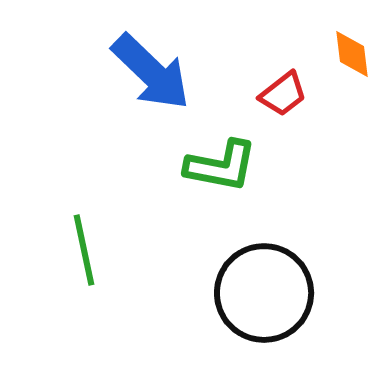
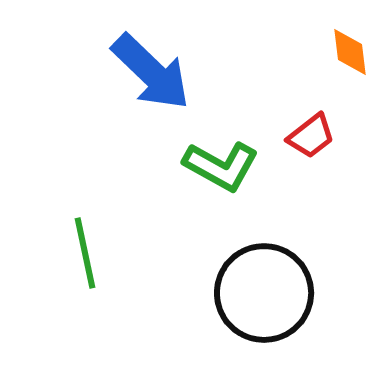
orange diamond: moved 2 px left, 2 px up
red trapezoid: moved 28 px right, 42 px down
green L-shape: rotated 18 degrees clockwise
green line: moved 1 px right, 3 px down
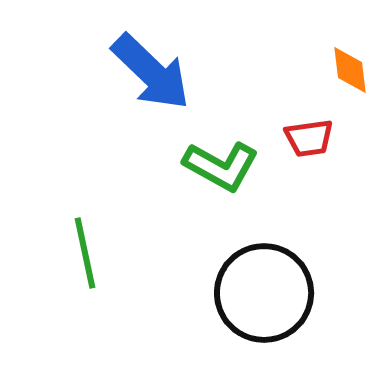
orange diamond: moved 18 px down
red trapezoid: moved 2 px left, 2 px down; rotated 30 degrees clockwise
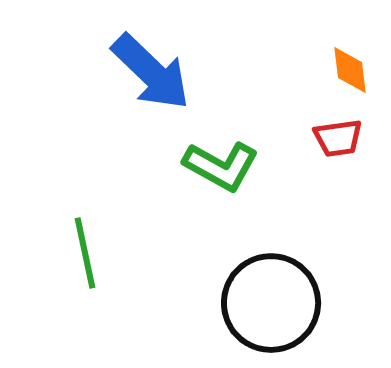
red trapezoid: moved 29 px right
black circle: moved 7 px right, 10 px down
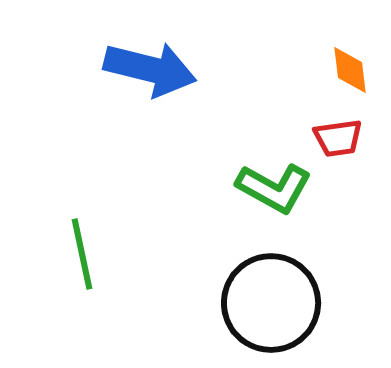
blue arrow: moved 1 px left, 3 px up; rotated 30 degrees counterclockwise
green L-shape: moved 53 px right, 22 px down
green line: moved 3 px left, 1 px down
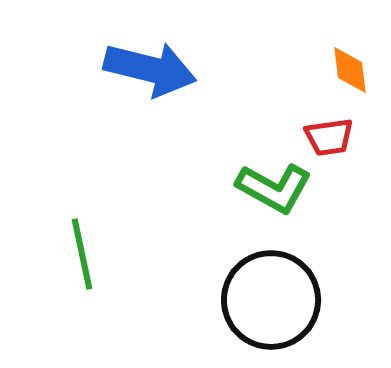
red trapezoid: moved 9 px left, 1 px up
black circle: moved 3 px up
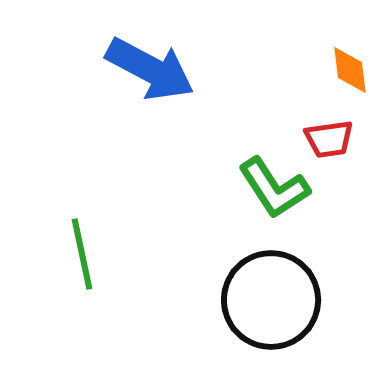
blue arrow: rotated 14 degrees clockwise
red trapezoid: moved 2 px down
green L-shape: rotated 28 degrees clockwise
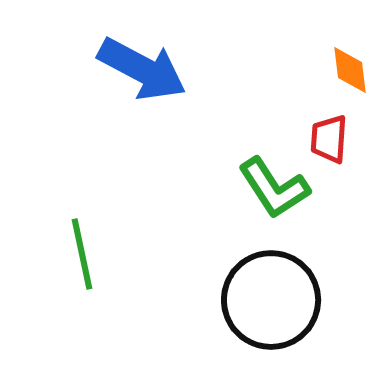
blue arrow: moved 8 px left
red trapezoid: rotated 102 degrees clockwise
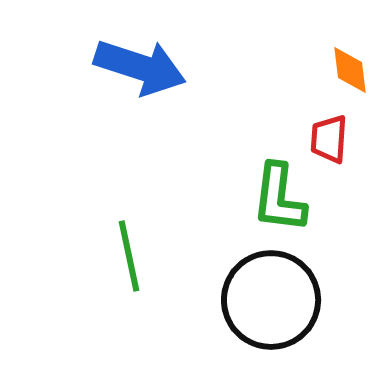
blue arrow: moved 2 px left, 2 px up; rotated 10 degrees counterclockwise
green L-shape: moved 5 px right, 10 px down; rotated 40 degrees clockwise
green line: moved 47 px right, 2 px down
